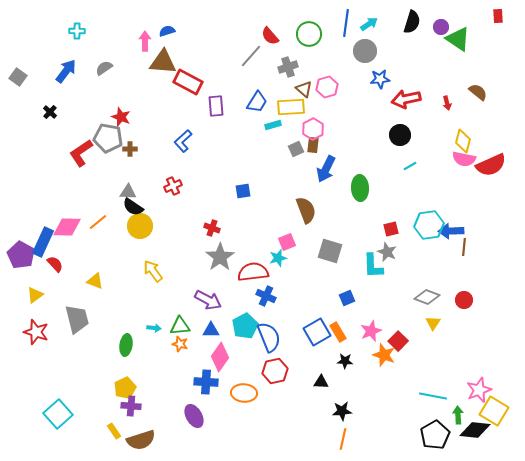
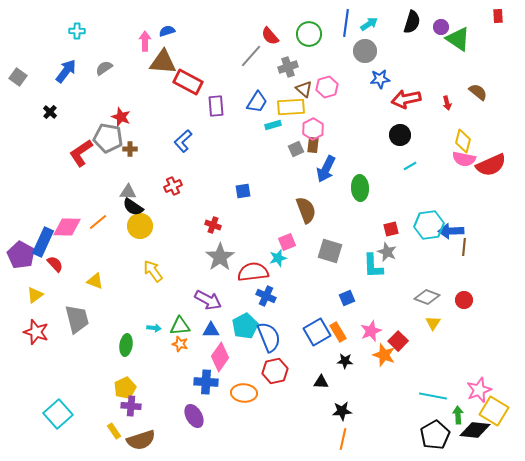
red cross at (212, 228): moved 1 px right, 3 px up
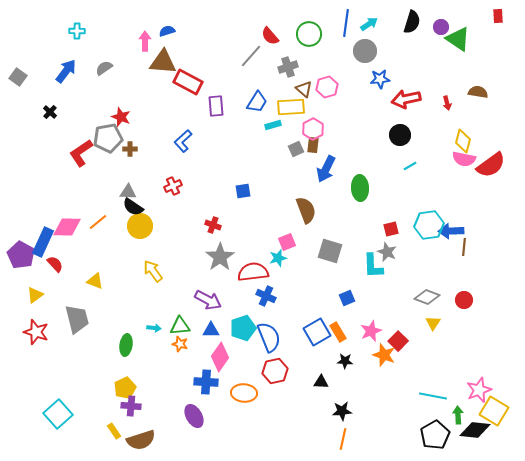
brown semicircle at (478, 92): rotated 30 degrees counterclockwise
gray pentagon at (108, 138): rotated 20 degrees counterclockwise
red semicircle at (491, 165): rotated 12 degrees counterclockwise
cyan pentagon at (245, 326): moved 2 px left, 2 px down; rotated 10 degrees clockwise
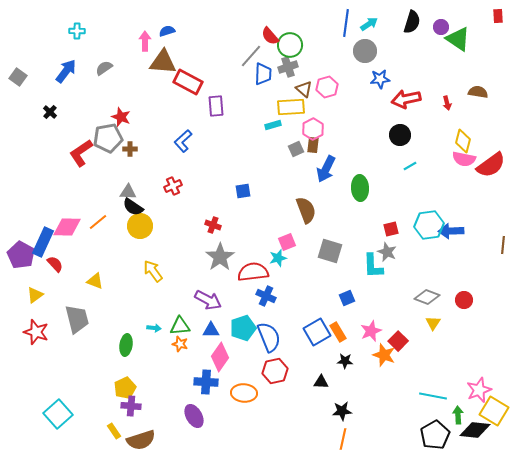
green circle at (309, 34): moved 19 px left, 11 px down
blue trapezoid at (257, 102): moved 6 px right, 28 px up; rotated 30 degrees counterclockwise
brown line at (464, 247): moved 39 px right, 2 px up
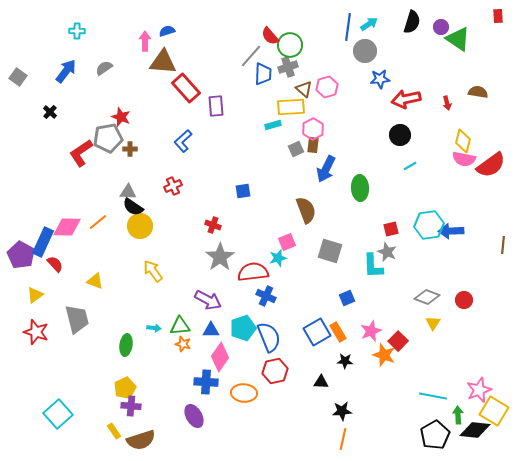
blue line at (346, 23): moved 2 px right, 4 px down
red rectangle at (188, 82): moved 2 px left, 6 px down; rotated 20 degrees clockwise
orange star at (180, 344): moved 3 px right
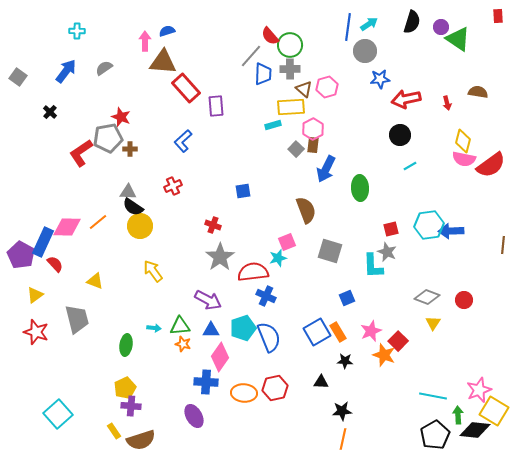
gray cross at (288, 67): moved 2 px right, 2 px down; rotated 18 degrees clockwise
gray square at (296, 149): rotated 21 degrees counterclockwise
red hexagon at (275, 371): moved 17 px down
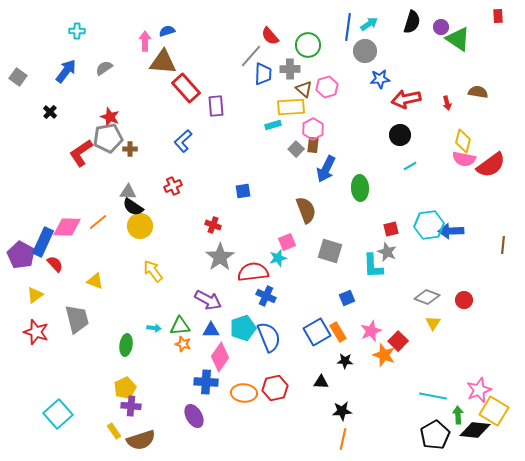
green circle at (290, 45): moved 18 px right
red star at (121, 117): moved 11 px left
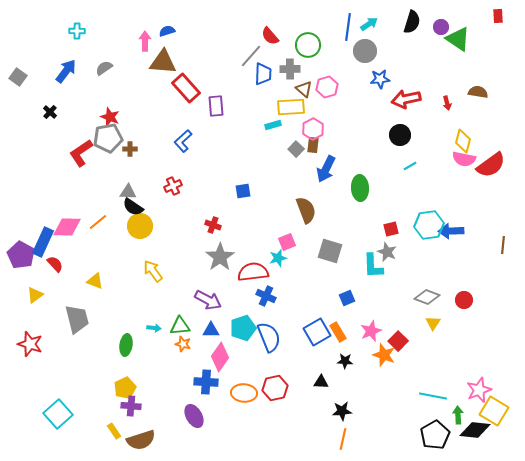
red star at (36, 332): moved 6 px left, 12 px down
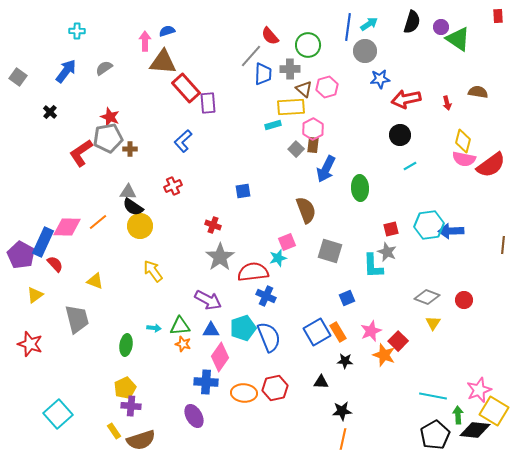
purple rectangle at (216, 106): moved 8 px left, 3 px up
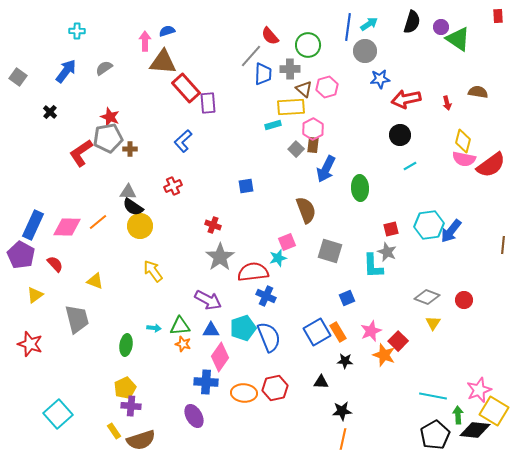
blue square at (243, 191): moved 3 px right, 5 px up
blue arrow at (451, 231): rotated 50 degrees counterclockwise
blue rectangle at (43, 242): moved 10 px left, 17 px up
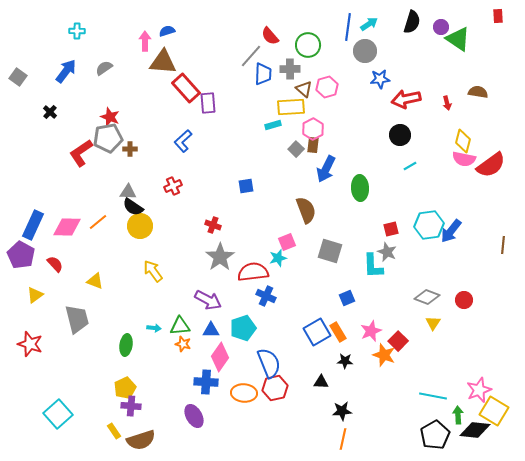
blue semicircle at (269, 337): moved 26 px down
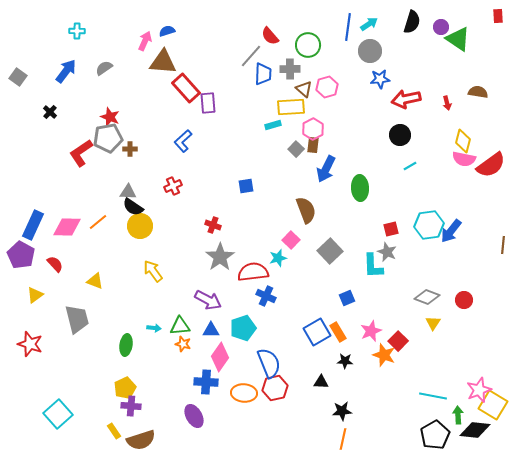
pink arrow at (145, 41): rotated 24 degrees clockwise
gray circle at (365, 51): moved 5 px right
pink square at (287, 242): moved 4 px right, 2 px up; rotated 24 degrees counterclockwise
gray square at (330, 251): rotated 30 degrees clockwise
yellow square at (494, 411): moved 1 px left, 6 px up
